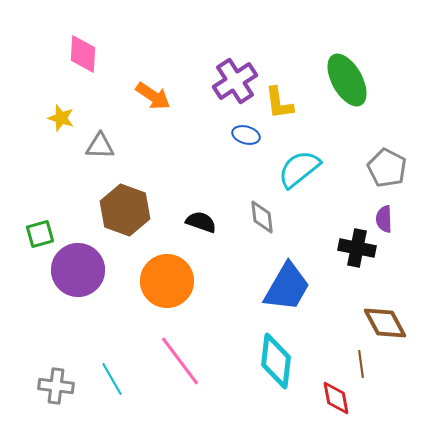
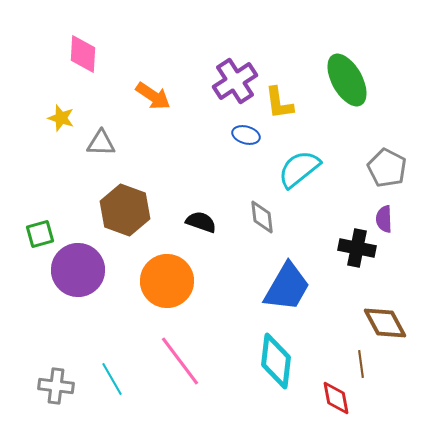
gray triangle: moved 1 px right, 3 px up
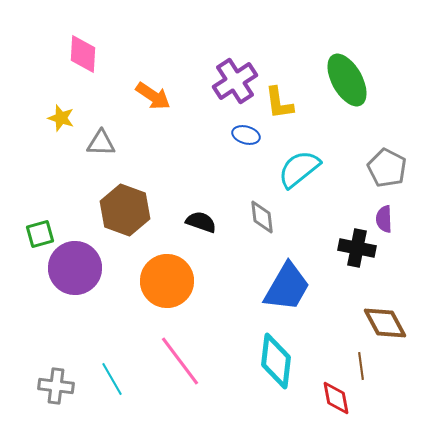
purple circle: moved 3 px left, 2 px up
brown line: moved 2 px down
